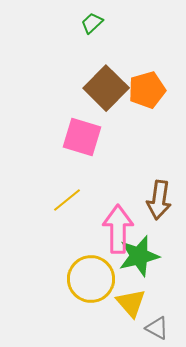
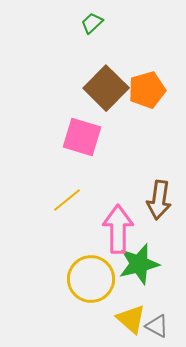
green star: moved 8 px down
yellow triangle: moved 16 px down; rotated 8 degrees counterclockwise
gray triangle: moved 2 px up
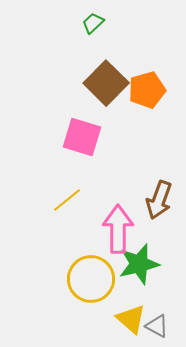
green trapezoid: moved 1 px right
brown square: moved 5 px up
brown arrow: rotated 12 degrees clockwise
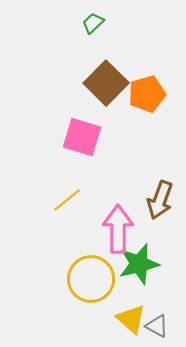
orange pentagon: moved 4 px down
brown arrow: moved 1 px right
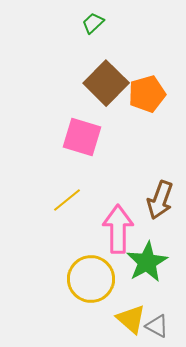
green star: moved 8 px right, 2 px up; rotated 15 degrees counterclockwise
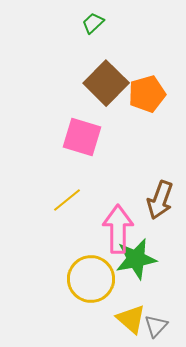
green star: moved 11 px left, 3 px up; rotated 18 degrees clockwise
gray triangle: moved 1 px left; rotated 45 degrees clockwise
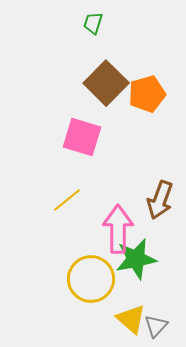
green trapezoid: rotated 30 degrees counterclockwise
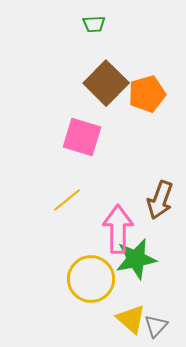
green trapezoid: moved 1 px right, 1 px down; rotated 110 degrees counterclockwise
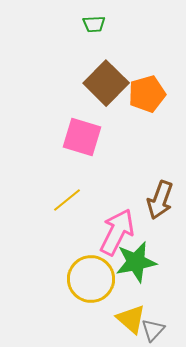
pink arrow: moved 1 px left, 3 px down; rotated 27 degrees clockwise
green star: moved 3 px down
gray triangle: moved 3 px left, 4 px down
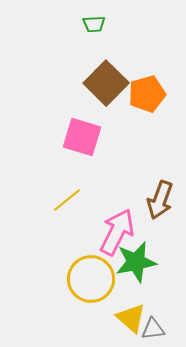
yellow triangle: moved 1 px up
gray triangle: moved 1 px up; rotated 40 degrees clockwise
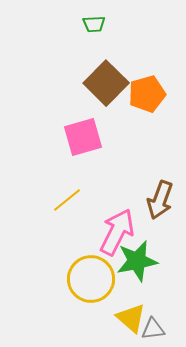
pink square: moved 1 px right; rotated 33 degrees counterclockwise
green star: moved 1 px right, 1 px up
